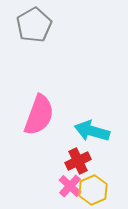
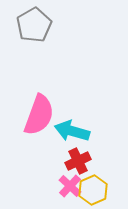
cyan arrow: moved 20 px left
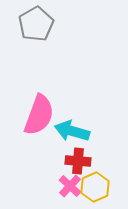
gray pentagon: moved 2 px right, 1 px up
red cross: rotated 30 degrees clockwise
yellow hexagon: moved 2 px right, 3 px up
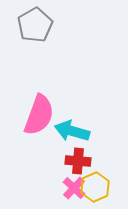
gray pentagon: moved 1 px left, 1 px down
pink cross: moved 4 px right, 2 px down
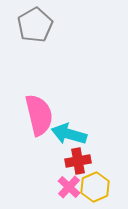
pink semicircle: rotated 33 degrees counterclockwise
cyan arrow: moved 3 px left, 3 px down
red cross: rotated 15 degrees counterclockwise
pink cross: moved 5 px left, 1 px up
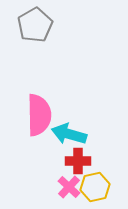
pink semicircle: rotated 12 degrees clockwise
red cross: rotated 10 degrees clockwise
yellow hexagon: rotated 12 degrees clockwise
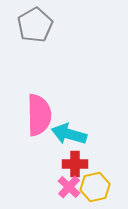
red cross: moved 3 px left, 3 px down
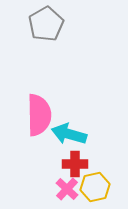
gray pentagon: moved 11 px right, 1 px up
pink cross: moved 2 px left, 2 px down
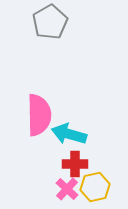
gray pentagon: moved 4 px right, 2 px up
